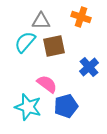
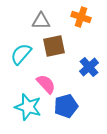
cyan semicircle: moved 4 px left, 12 px down
pink semicircle: moved 1 px left; rotated 10 degrees clockwise
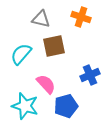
gray triangle: moved 2 px up; rotated 12 degrees clockwise
blue cross: moved 1 px right, 8 px down; rotated 18 degrees clockwise
cyan star: moved 3 px left, 1 px up
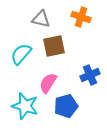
pink semicircle: moved 2 px right, 1 px up; rotated 105 degrees counterclockwise
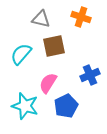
blue pentagon: rotated 10 degrees counterclockwise
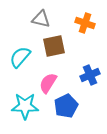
orange cross: moved 4 px right, 6 px down
cyan semicircle: moved 1 px left, 3 px down
cyan star: rotated 16 degrees counterclockwise
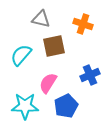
orange cross: moved 2 px left, 1 px down
cyan semicircle: moved 1 px right, 2 px up
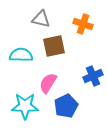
cyan semicircle: rotated 50 degrees clockwise
blue cross: moved 3 px right, 1 px down
